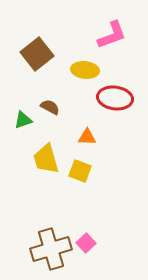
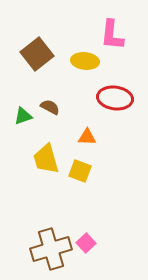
pink L-shape: rotated 116 degrees clockwise
yellow ellipse: moved 9 px up
green triangle: moved 4 px up
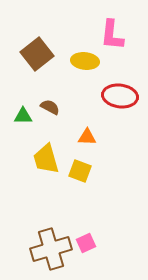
red ellipse: moved 5 px right, 2 px up
green triangle: rotated 18 degrees clockwise
pink square: rotated 18 degrees clockwise
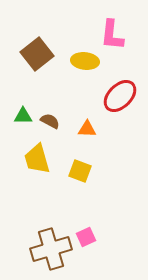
red ellipse: rotated 52 degrees counterclockwise
brown semicircle: moved 14 px down
orange triangle: moved 8 px up
yellow trapezoid: moved 9 px left
pink square: moved 6 px up
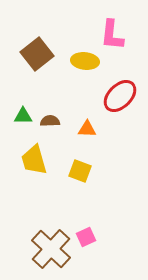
brown semicircle: rotated 30 degrees counterclockwise
yellow trapezoid: moved 3 px left, 1 px down
brown cross: rotated 30 degrees counterclockwise
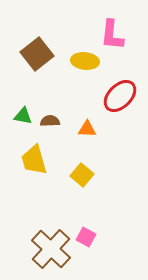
green triangle: rotated 12 degrees clockwise
yellow square: moved 2 px right, 4 px down; rotated 20 degrees clockwise
pink square: rotated 36 degrees counterclockwise
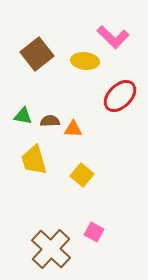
pink L-shape: moved 1 px right, 2 px down; rotated 52 degrees counterclockwise
orange triangle: moved 14 px left
pink square: moved 8 px right, 5 px up
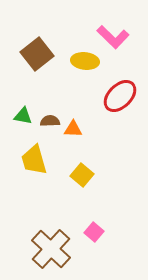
pink square: rotated 12 degrees clockwise
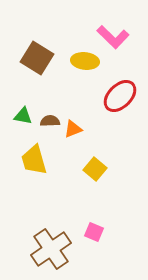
brown square: moved 4 px down; rotated 20 degrees counterclockwise
orange triangle: rotated 24 degrees counterclockwise
yellow square: moved 13 px right, 6 px up
pink square: rotated 18 degrees counterclockwise
brown cross: rotated 12 degrees clockwise
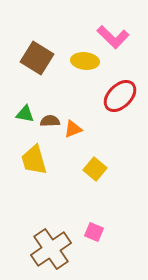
green triangle: moved 2 px right, 2 px up
